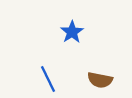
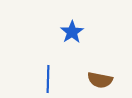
blue line: rotated 28 degrees clockwise
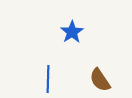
brown semicircle: rotated 45 degrees clockwise
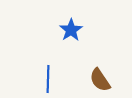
blue star: moved 1 px left, 2 px up
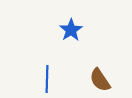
blue line: moved 1 px left
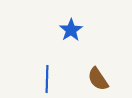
brown semicircle: moved 2 px left, 1 px up
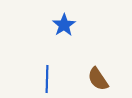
blue star: moved 7 px left, 5 px up
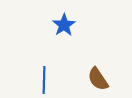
blue line: moved 3 px left, 1 px down
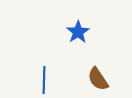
blue star: moved 14 px right, 7 px down
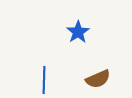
brown semicircle: rotated 80 degrees counterclockwise
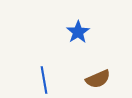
blue line: rotated 12 degrees counterclockwise
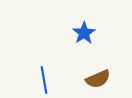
blue star: moved 6 px right, 1 px down
